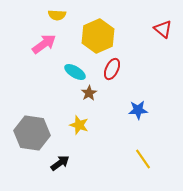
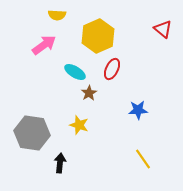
pink arrow: moved 1 px down
black arrow: rotated 48 degrees counterclockwise
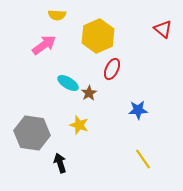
cyan ellipse: moved 7 px left, 11 px down
black arrow: rotated 24 degrees counterclockwise
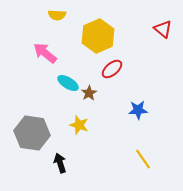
pink arrow: moved 1 px right, 8 px down; rotated 105 degrees counterclockwise
red ellipse: rotated 25 degrees clockwise
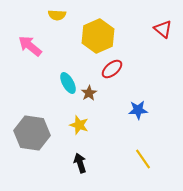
pink arrow: moved 15 px left, 7 px up
cyan ellipse: rotated 30 degrees clockwise
black arrow: moved 20 px right
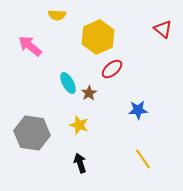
yellow hexagon: moved 1 px down
